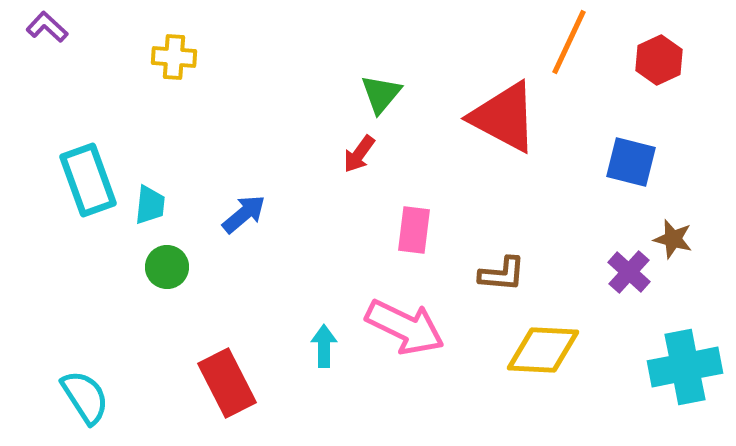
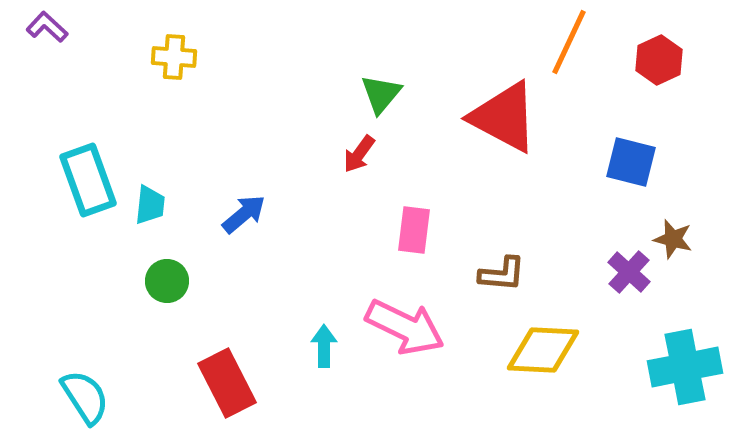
green circle: moved 14 px down
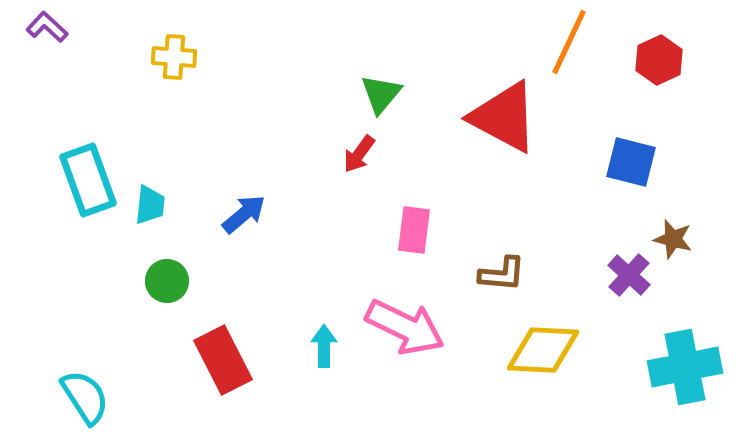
purple cross: moved 3 px down
red rectangle: moved 4 px left, 23 px up
